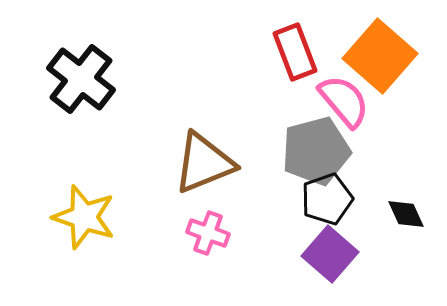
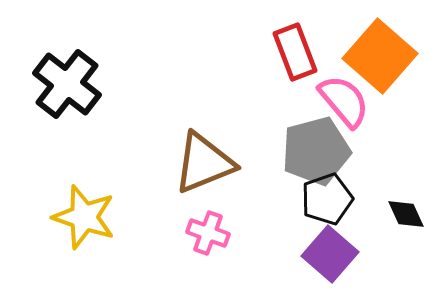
black cross: moved 14 px left, 5 px down
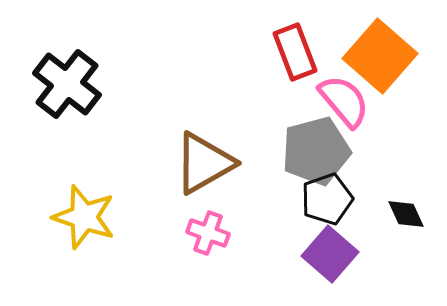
brown triangle: rotated 8 degrees counterclockwise
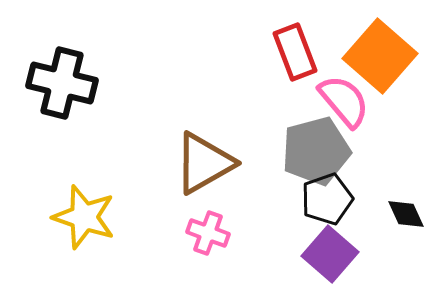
black cross: moved 5 px left, 1 px up; rotated 24 degrees counterclockwise
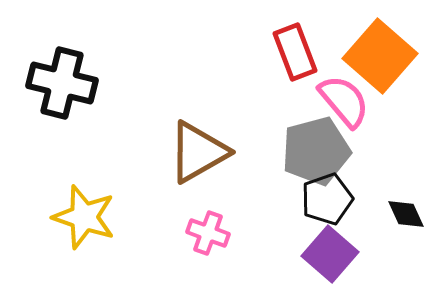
brown triangle: moved 6 px left, 11 px up
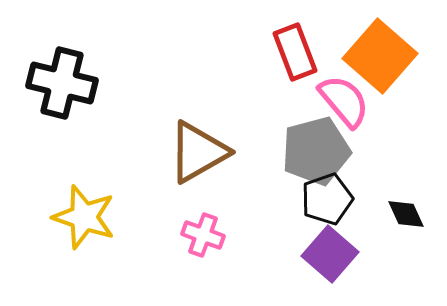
pink cross: moved 5 px left, 2 px down
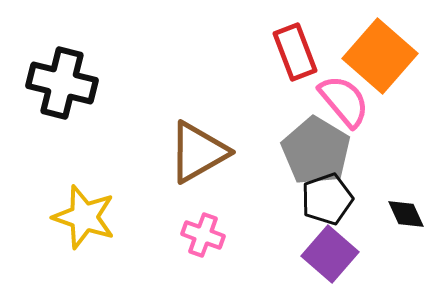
gray pentagon: rotated 26 degrees counterclockwise
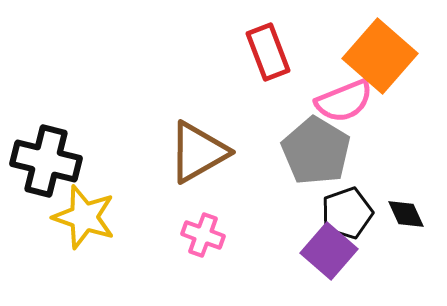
red rectangle: moved 27 px left
black cross: moved 16 px left, 78 px down
pink semicircle: rotated 108 degrees clockwise
black pentagon: moved 20 px right, 14 px down
purple square: moved 1 px left, 3 px up
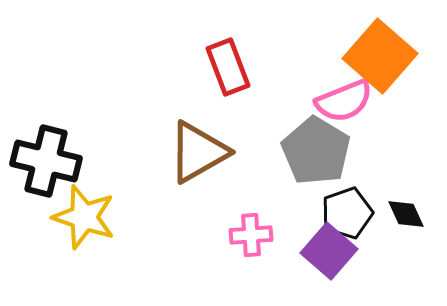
red rectangle: moved 40 px left, 15 px down
pink cross: moved 48 px right; rotated 24 degrees counterclockwise
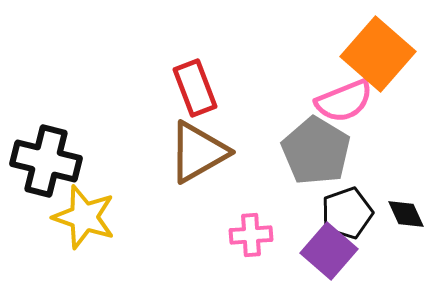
orange square: moved 2 px left, 2 px up
red rectangle: moved 33 px left, 21 px down
